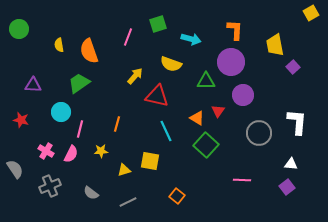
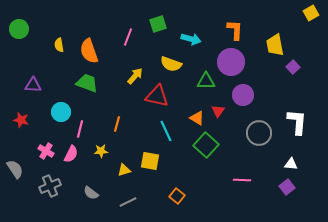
green trapezoid at (79, 83): moved 8 px right; rotated 55 degrees clockwise
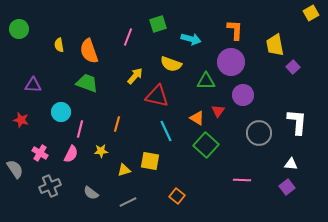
pink cross at (46, 151): moved 6 px left, 2 px down
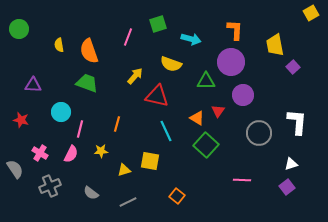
white triangle at (291, 164): rotated 24 degrees counterclockwise
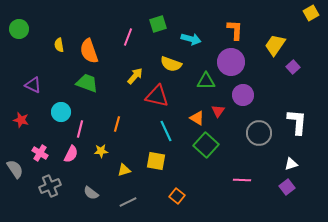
yellow trapezoid at (275, 45): rotated 45 degrees clockwise
purple triangle at (33, 85): rotated 24 degrees clockwise
yellow square at (150, 161): moved 6 px right
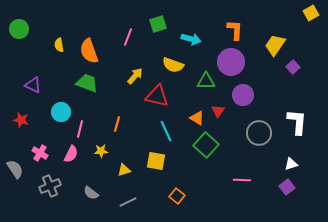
yellow semicircle at (171, 64): moved 2 px right, 1 px down
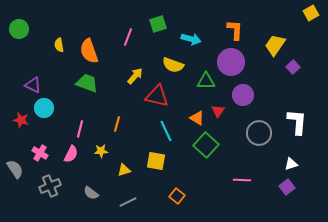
cyan circle at (61, 112): moved 17 px left, 4 px up
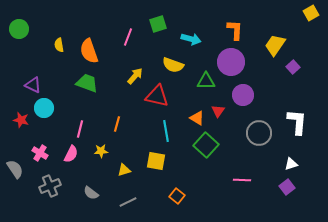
cyan line at (166, 131): rotated 15 degrees clockwise
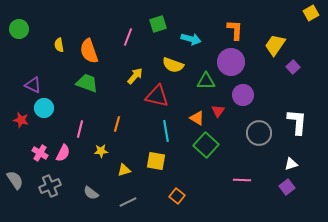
pink semicircle at (71, 154): moved 8 px left, 1 px up
gray semicircle at (15, 169): moved 11 px down
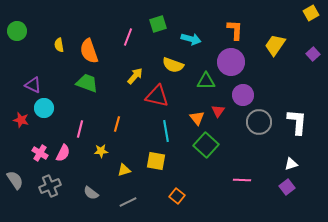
green circle at (19, 29): moved 2 px left, 2 px down
purple square at (293, 67): moved 20 px right, 13 px up
orange triangle at (197, 118): rotated 21 degrees clockwise
gray circle at (259, 133): moved 11 px up
